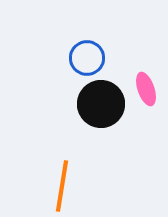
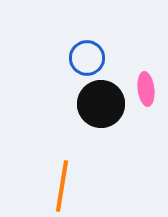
pink ellipse: rotated 12 degrees clockwise
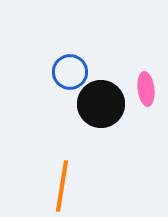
blue circle: moved 17 px left, 14 px down
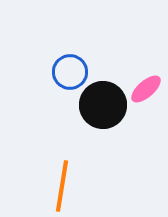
pink ellipse: rotated 56 degrees clockwise
black circle: moved 2 px right, 1 px down
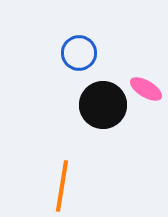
blue circle: moved 9 px right, 19 px up
pink ellipse: rotated 72 degrees clockwise
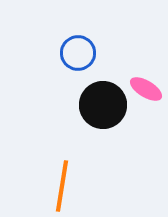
blue circle: moved 1 px left
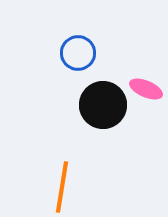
pink ellipse: rotated 8 degrees counterclockwise
orange line: moved 1 px down
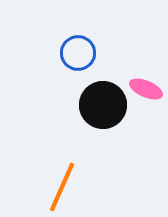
orange line: rotated 15 degrees clockwise
